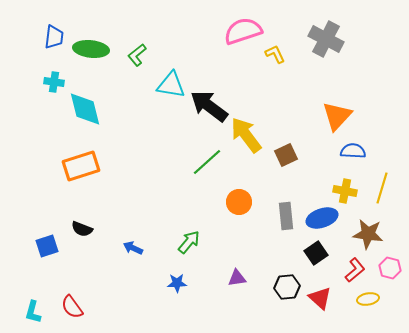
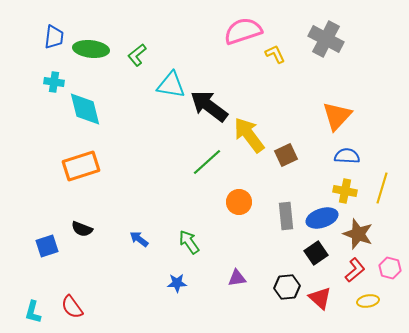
yellow arrow: moved 3 px right
blue semicircle: moved 6 px left, 5 px down
brown star: moved 10 px left; rotated 12 degrees clockwise
green arrow: rotated 75 degrees counterclockwise
blue arrow: moved 6 px right, 9 px up; rotated 12 degrees clockwise
yellow ellipse: moved 2 px down
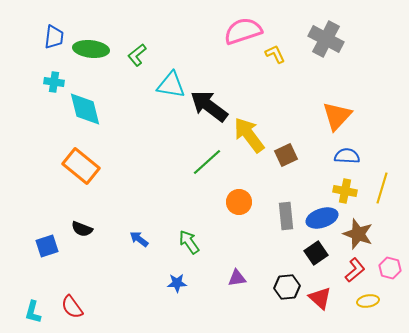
orange rectangle: rotated 57 degrees clockwise
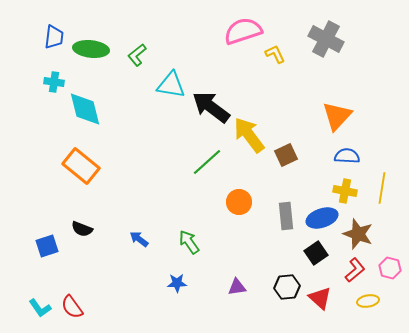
black arrow: moved 2 px right, 1 px down
yellow line: rotated 8 degrees counterclockwise
purple triangle: moved 9 px down
cyan L-shape: moved 7 px right, 4 px up; rotated 50 degrees counterclockwise
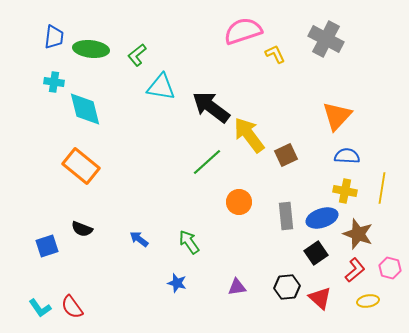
cyan triangle: moved 10 px left, 2 px down
blue star: rotated 18 degrees clockwise
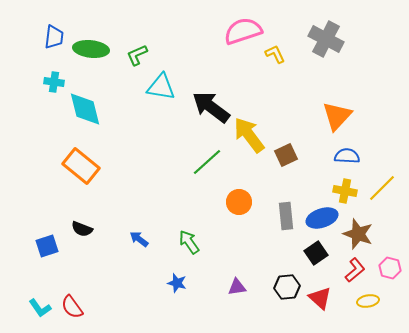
green L-shape: rotated 15 degrees clockwise
yellow line: rotated 36 degrees clockwise
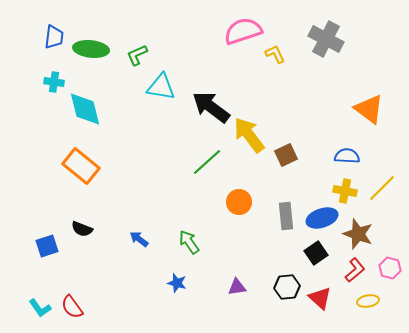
orange triangle: moved 32 px right, 7 px up; rotated 36 degrees counterclockwise
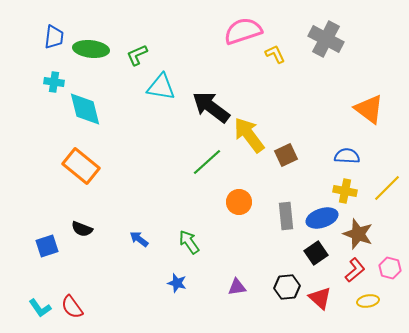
yellow line: moved 5 px right
